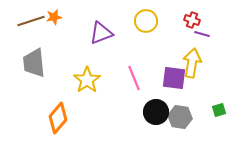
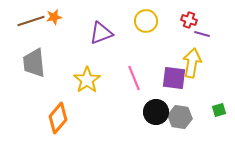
red cross: moved 3 px left
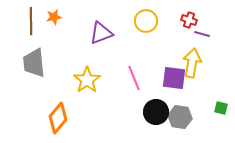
brown line: rotated 72 degrees counterclockwise
green square: moved 2 px right, 2 px up; rotated 32 degrees clockwise
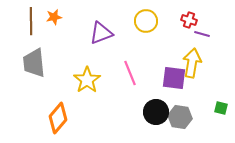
pink line: moved 4 px left, 5 px up
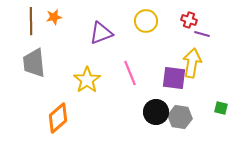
orange diamond: rotated 8 degrees clockwise
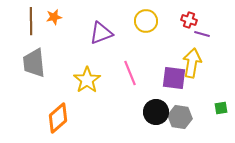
green square: rotated 24 degrees counterclockwise
